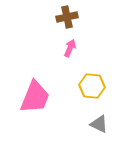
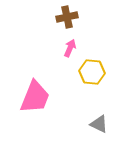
yellow hexagon: moved 14 px up
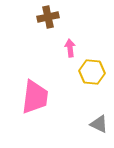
brown cross: moved 19 px left
pink arrow: rotated 30 degrees counterclockwise
pink trapezoid: rotated 15 degrees counterclockwise
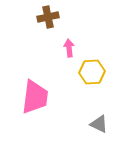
pink arrow: moved 1 px left
yellow hexagon: rotated 10 degrees counterclockwise
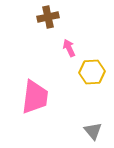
pink arrow: rotated 18 degrees counterclockwise
gray triangle: moved 6 px left, 7 px down; rotated 24 degrees clockwise
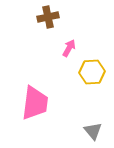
pink arrow: rotated 54 degrees clockwise
pink trapezoid: moved 6 px down
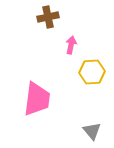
pink arrow: moved 2 px right, 3 px up; rotated 18 degrees counterclockwise
pink trapezoid: moved 2 px right, 4 px up
gray triangle: moved 1 px left
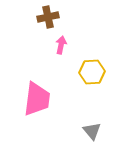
pink arrow: moved 10 px left
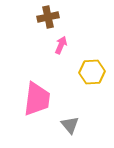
pink arrow: rotated 12 degrees clockwise
gray triangle: moved 22 px left, 6 px up
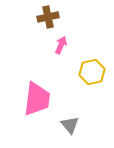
yellow hexagon: rotated 10 degrees counterclockwise
